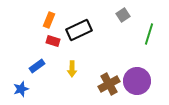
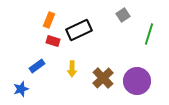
brown cross: moved 6 px left, 6 px up; rotated 15 degrees counterclockwise
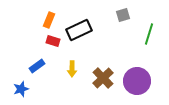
gray square: rotated 16 degrees clockwise
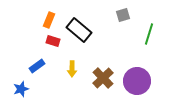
black rectangle: rotated 65 degrees clockwise
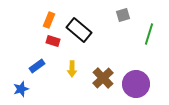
purple circle: moved 1 px left, 3 px down
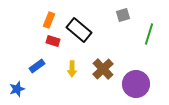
brown cross: moved 9 px up
blue star: moved 4 px left
